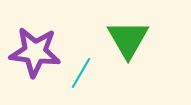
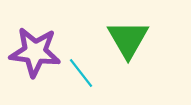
cyan line: rotated 68 degrees counterclockwise
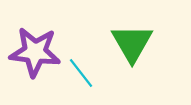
green triangle: moved 4 px right, 4 px down
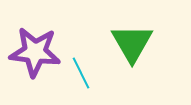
cyan line: rotated 12 degrees clockwise
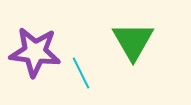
green triangle: moved 1 px right, 2 px up
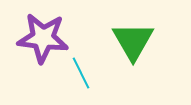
purple star: moved 8 px right, 14 px up
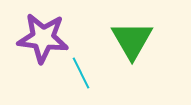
green triangle: moved 1 px left, 1 px up
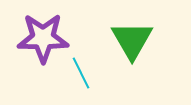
purple star: rotated 6 degrees counterclockwise
